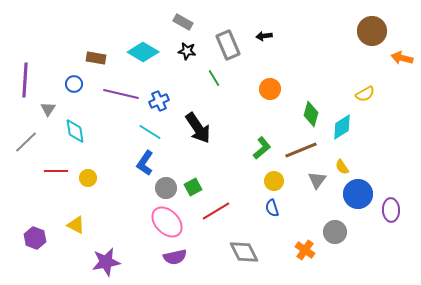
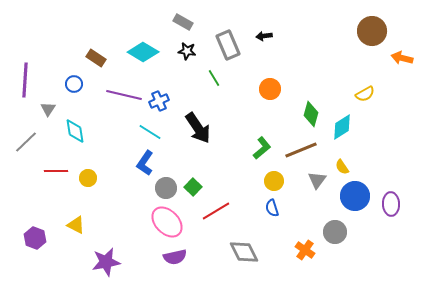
brown rectangle at (96, 58): rotated 24 degrees clockwise
purple line at (121, 94): moved 3 px right, 1 px down
green square at (193, 187): rotated 18 degrees counterclockwise
blue circle at (358, 194): moved 3 px left, 2 px down
purple ellipse at (391, 210): moved 6 px up
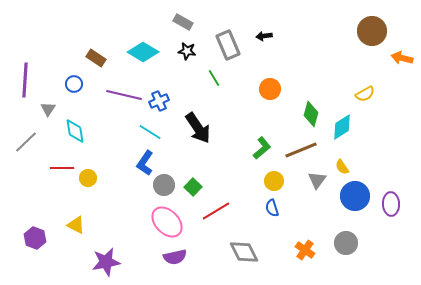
red line at (56, 171): moved 6 px right, 3 px up
gray circle at (166, 188): moved 2 px left, 3 px up
gray circle at (335, 232): moved 11 px right, 11 px down
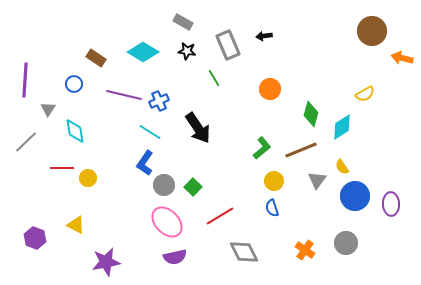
red line at (216, 211): moved 4 px right, 5 px down
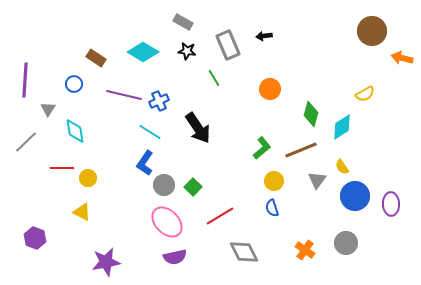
yellow triangle at (76, 225): moved 6 px right, 13 px up
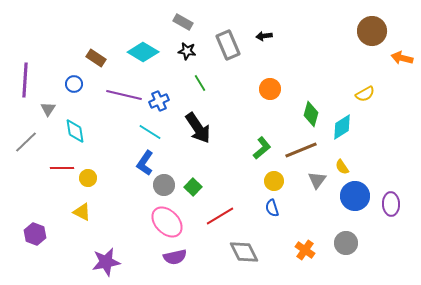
green line at (214, 78): moved 14 px left, 5 px down
purple hexagon at (35, 238): moved 4 px up
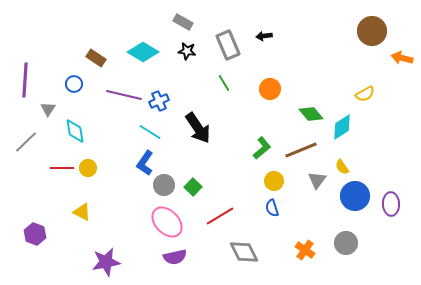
green line at (200, 83): moved 24 px right
green diamond at (311, 114): rotated 55 degrees counterclockwise
yellow circle at (88, 178): moved 10 px up
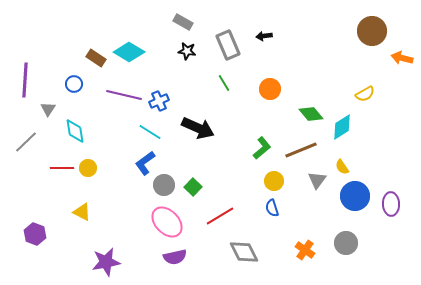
cyan diamond at (143, 52): moved 14 px left
black arrow at (198, 128): rotated 32 degrees counterclockwise
blue L-shape at (145, 163): rotated 20 degrees clockwise
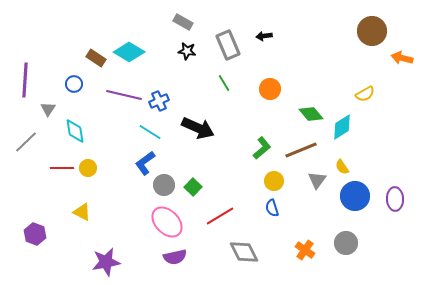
purple ellipse at (391, 204): moved 4 px right, 5 px up
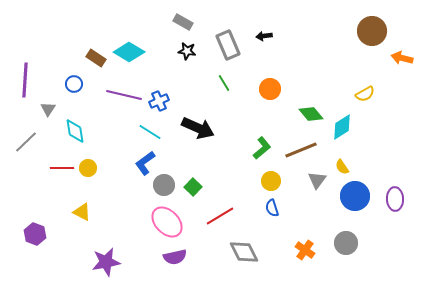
yellow circle at (274, 181): moved 3 px left
